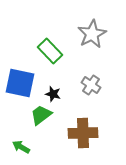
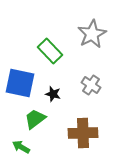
green trapezoid: moved 6 px left, 4 px down
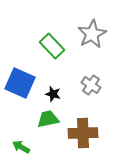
green rectangle: moved 2 px right, 5 px up
blue square: rotated 12 degrees clockwise
green trapezoid: moved 13 px right; rotated 25 degrees clockwise
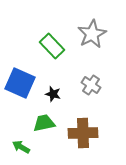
green trapezoid: moved 4 px left, 4 px down
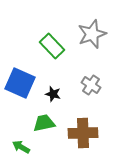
gray star: rotated 8 degrees clockwise
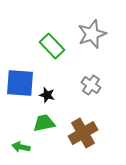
blue square: rotated 20 degrees counterclockwise
black star: moved 6 px left, 1 px down
brown cross: rotated 28 degrees counterclockwise
green arrow: rotated 18 degrees counterclockwise
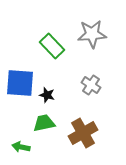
gray star: rotated 16 degrees clockwise
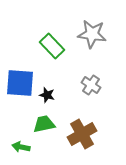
gray star: rotated 12 degrees clockwise
green trapezoid: moved 1 px down
brown cross: moved 1 px left, 1 px down
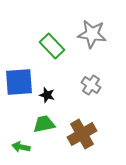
blue square: moved 1 px left, 1 px up; rotated 8 degrees counterclockwise
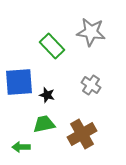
gray star: moved 1 px left, 2 px up
green arrow: rotated 12 degrees counterclockwise
